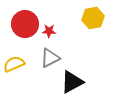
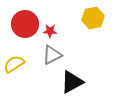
red star: moved 1 px right
gray triangle: moved 2 px right, 3 px up
yellow semicircle: rotated 10 degrees counterclockwise
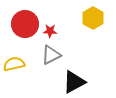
yellow hexagon: rotated 20 degrees counterclockwise
gray triangle: moved 1 px left
yellow semicircle: rotated 20 degrees clockwise
black triangle: moved 2 px right
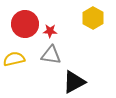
gray triangle: rotated 35 degrees clockwise
yellow semicircle: moved 5 px up
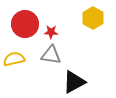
red star: moved 1 px right, 1 px down
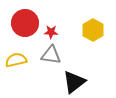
yellow hexagon: moved 12 px down
red circle: moved 1 px up
yellow semicircle: moved 2 px right, 1 px down
black triangle: rotated 10 degrees counterclockwise
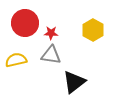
red star: moved 1 px down
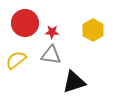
red star: moved 1 px right, 1 px up
yellow semicircle: rotated 25 degrees counterclockwise
black triangle: rotated 20 degrees clockwise
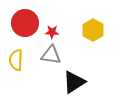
yellow semicircle: rotated 50 degrees counterclockwise
black triangle: rotated 15 degrees counterclockwise
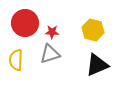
yellow hexagon: rotated 15 degrees counterclockwise
gray triangle: moved 1 px left, 1 px up; rotated 25 degrees counterclockwise
black triangle: moved 23 px right, 17 px up; rotated 10 degrees clockwise
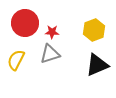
yellow hexagon: moved 1 px right; rotated 25 degrees clockwise
yellow semicircle: rotated 25 degrees clockwise
